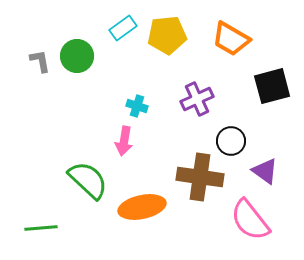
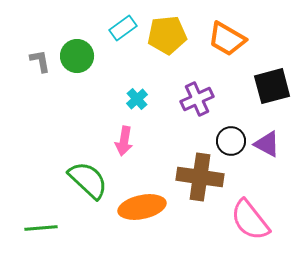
orange trapezoid: moved 4 px left
cyan cross: moved 7 px up; rotated 30 degrees clockwise
purple triangle: moved 2 px right, 27 px up; rotated 8 degrees counterclockwise
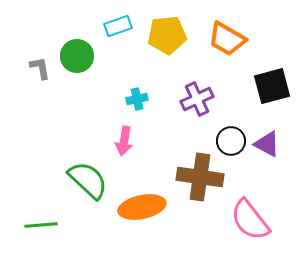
cyan rectangle: moved 5 px left, 2 px up; rotated 16 degrees clockwise
gray L-shape: moved 7 px down
cyan cross: rotated 30 degrees clockwise
green line: moved 3 px up
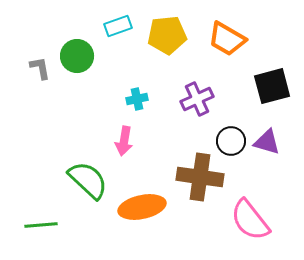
purple triangle: moved 2 px up; rotated 12 degrees counterclockwise
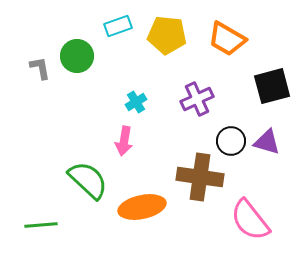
yellow pentagon: rotated 12 degrees clockwise
cyan cross: moved 1 px left, 3 px down; rotated 20 degrees counterclockwise
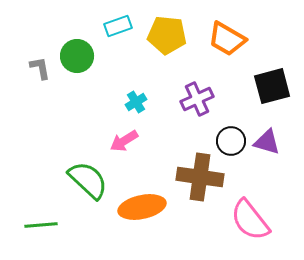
pink arrow: rotated 48 degrees clockwise
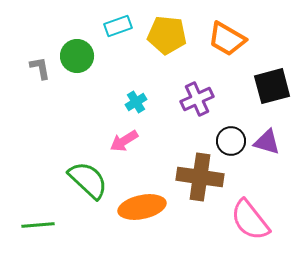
green line: moved 3 px left
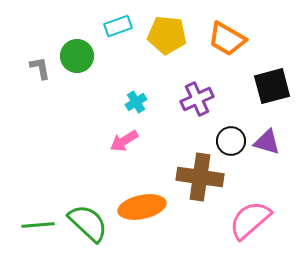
green semicircle: moved 43 px down
pink semicircle: rotated 87 degrees clockwise
